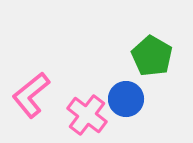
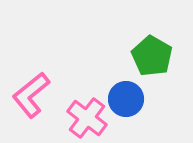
pink cross: moved 3 px down
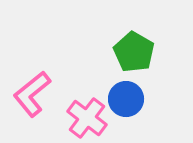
green pentagon: moved 18 px left, 4 px up
pink L-shape: moved 1 px right, 1 px up
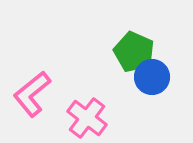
green pentagon: rotated 6 degrees counterclockwise
blue circle: moved 26 px right, 22 px up
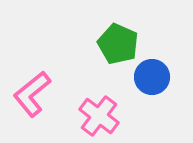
green pentagon: moved 16 px left, 8 px up
pink cross: moved 12 px right, 2 px up
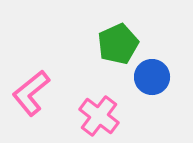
green pentagon: rotated 24 degrees clockwise
pink L-shape: moved 1 px left, 1 px up
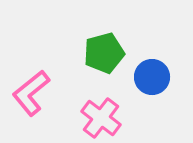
green pentagon: moved 14 px left, 9 px down; rotated 9 degrees clockwise
pink cross: moved 2 px right, 2 px down
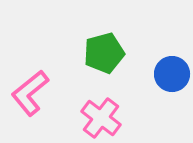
blue circle: moved 20 px right, 3 px up
pink L-shape: moved 1 px left
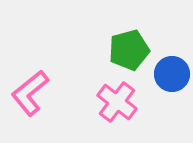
green pentagon: moved 25 px right, 3 px up
pink cross: moved 16 px right, 16 px up
